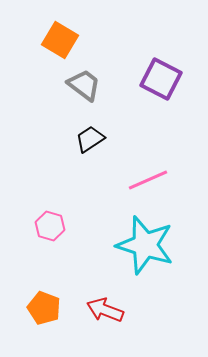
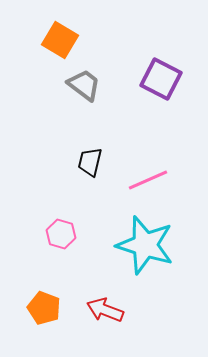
black trapezoid: moved 23 px down; rotated 44 degrees counterclockwise
pink hexagon: moved 11 px right, 8 px down
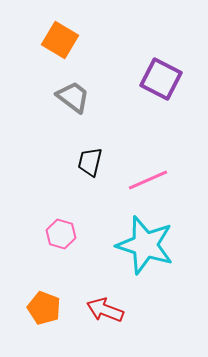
gray trapezoid: moved 11 px left, 12 px down
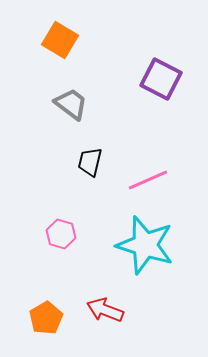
gray trapezoid: moved 2 px left, 7 px down
orange pentagon: moved 2 px right, 10 px down; rotated 20 degrees clockwise
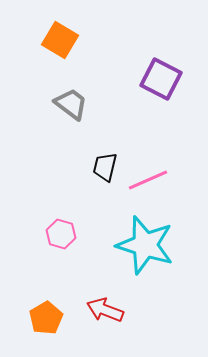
black trapezoid: moved 15 px right, 5 px down
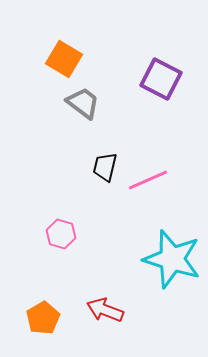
orange square: moved 4 px right, 19 px down
gray trapezoid: moved 12 px right, 1 px up
cyan star: moved 27 px right, 14 px down
orange pentagon: moved 3 px left
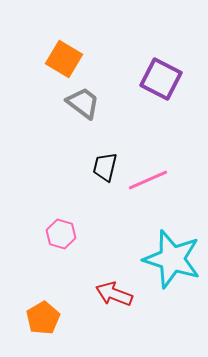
red arrow: moved 9 px right, 16 px up
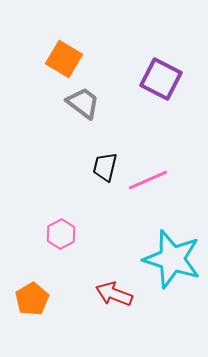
pink hexagon: rotated 16 degrees clockwise
orange pentagon: moved 11 px left, 19 px up
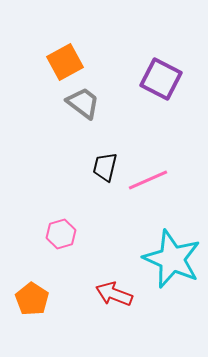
orange square: moved 1 px right, 3 px down; rotated 30 degrees clockwise
pink hexagon: rotated 12 degrees clockwise
cyan star: rotated 6 degrees clockwise
orange pentagon: rotated 8 degrees counterclockwise
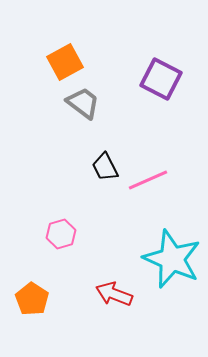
black trapezoid: rotated 40 degrees counterclockwise
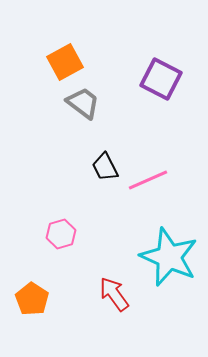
cyan star: moved 3 px left, 2 px up
red arrow: rotated 33 degrees clockwise
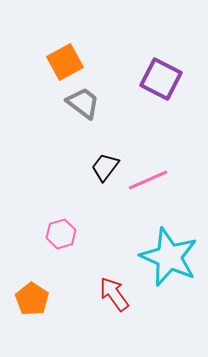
black trapezoid: rotated 64 degrees clockwise
